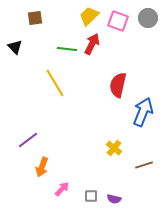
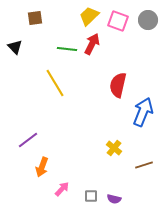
gray circle: moved 2 px down
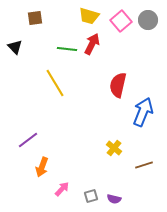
yellow trapezoid: rotated 120 degrees counterclockwise
pink square: moved 3 px right; rotated 30 degrees clockwise
gray square: rotated 16 degrees counterclockwise
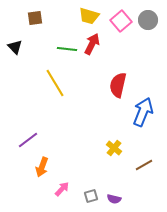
brown line: rotated 12 degrees counterclockwise
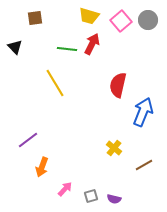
pink arrow: moved 3 px right
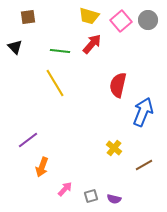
brown square: moved 7 px left, 1 px up
red arrow: rotated 15 degrees clockwise
green line: moved 7 px left, 2 px down
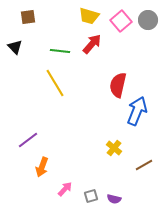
blue arrow: moved 6 px left, 1 px up
